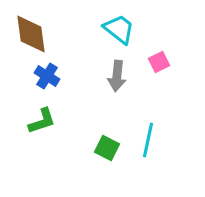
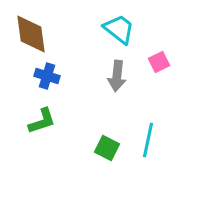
blue cross: rotated 15 degrees counterclockwise
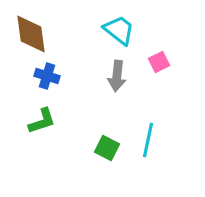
cyan trapezoid: moved 1 px down
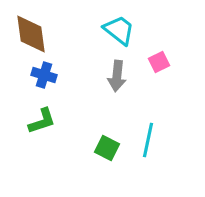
blue cross: moved 3 px left, 1 px up
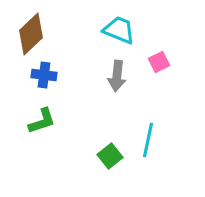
cyan trapezoid: rotated 16 degrees counterclockwise
brown diamond: rotated 54 degrees clockwise
blue cross: rotated 10 degrees counterclockwise
green square: moved 3 px right, 8 px down; rotated 25 degrees clockwise
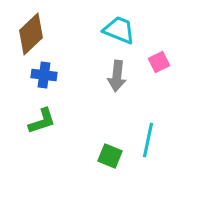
green square: rotated 30 degrees counterclockwise
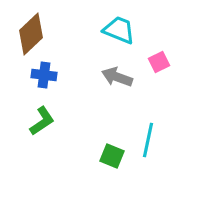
gray arrow: moved 1 px down; rotated 104 degrees clockwise
green L-shape: rotated 16 degrees counterclockwise
green square: moved 2 px right
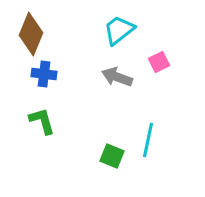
cyan trapezoid: rotated 60 degrees counterclockwise
brown diamond: rotated 24 degrees counterclockwise
blue cross: moved 1 px up
green L-shape: rotated 72 degrees counterclockwise
